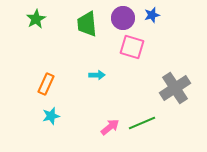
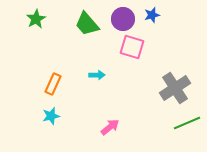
purple circle: moved 1 px down
green trapezoid: rotated 36 degrees counterclockwise
orange rectangle: moved 7 px right
green line: moved 45 px right
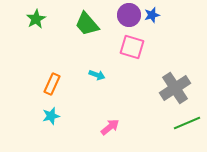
purple circle: moved 6 px right, 4 px up
cyan arrow: rotated 21 degrees clockwise
orange rectangle: moved 1 px left
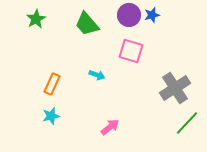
pink square: moved 1 px left, 4 px down
green line: rotated 24 degrees counterclockwise
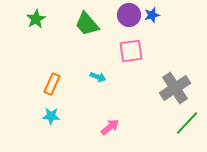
pink square: rotated 25 degrees counterclockwise
cyan arrow: moved 1 px right, 2 px down
cyan star: rotated 18 degrees clockwise
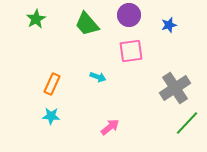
blue star: moved 17 px right, 10 px down
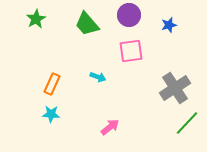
cyan star: moved 2 px up
